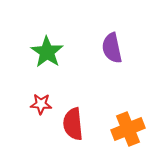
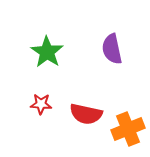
purple semicircle: moved 1 px down
red semicircle: moved 13 px right, 10 px up; rotated 72 degrees counterclockwise
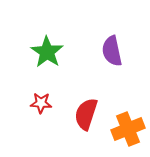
purple semicircle: moved 2 px down
red star: moved 1 px up
red semicircle: rotated 96 degrees clockwise
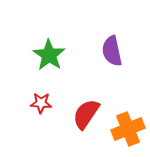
green star: moved 2 px right, 3 px down
red semicircle: rotated 16 degrees clockwise
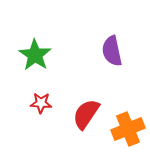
green star: moved 14 px left
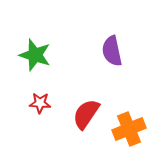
green star: rotated 16 degrees counterclockwise
red star: moved 1 px left
orange cross: moved 1 px right
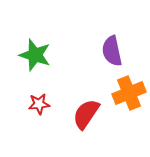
red star: moved 1 px left, 1 px down; rotated 10 degrees counterclockwise
orange cross: moved 36 px up
